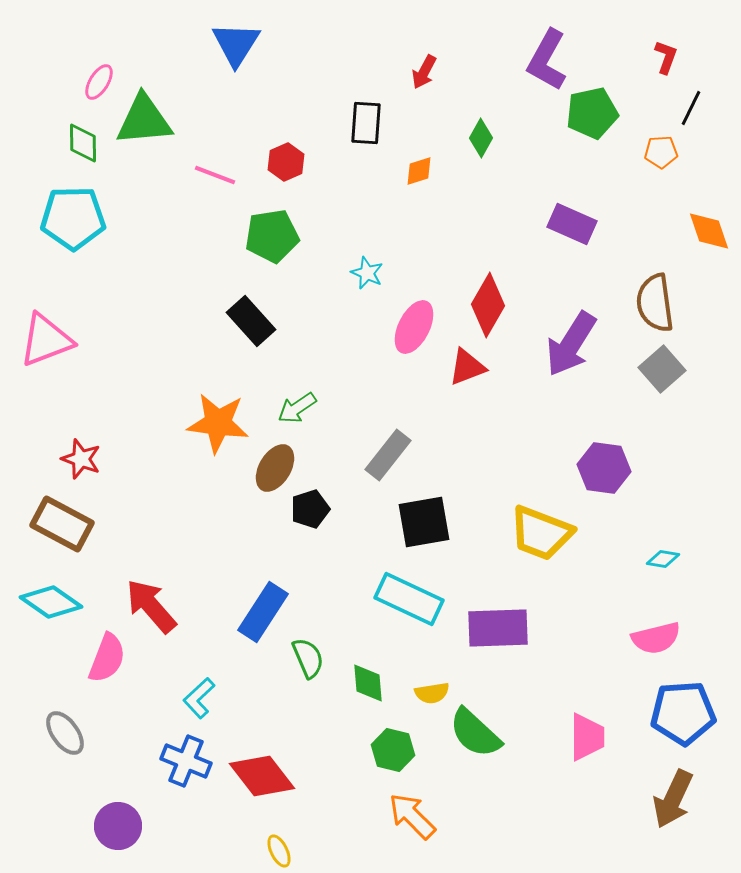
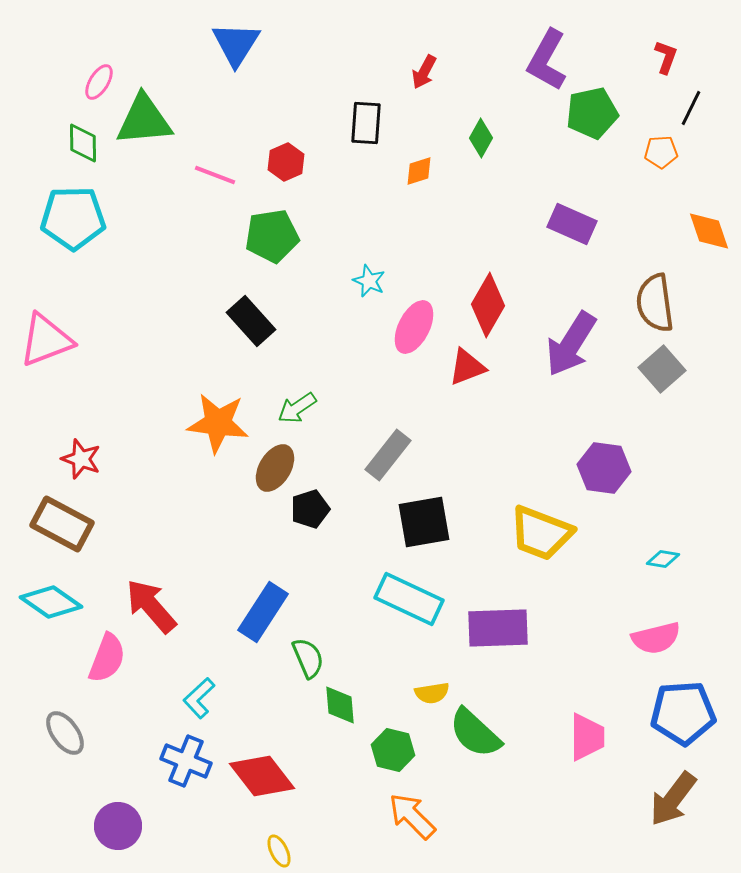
cyan star at (367, 273): moved 2 px right, 8 px down
green diamond at (368, 683): moved 28 px left, 22 px down
brown arrow at (673, 799): rotated 12 degrees clockwise
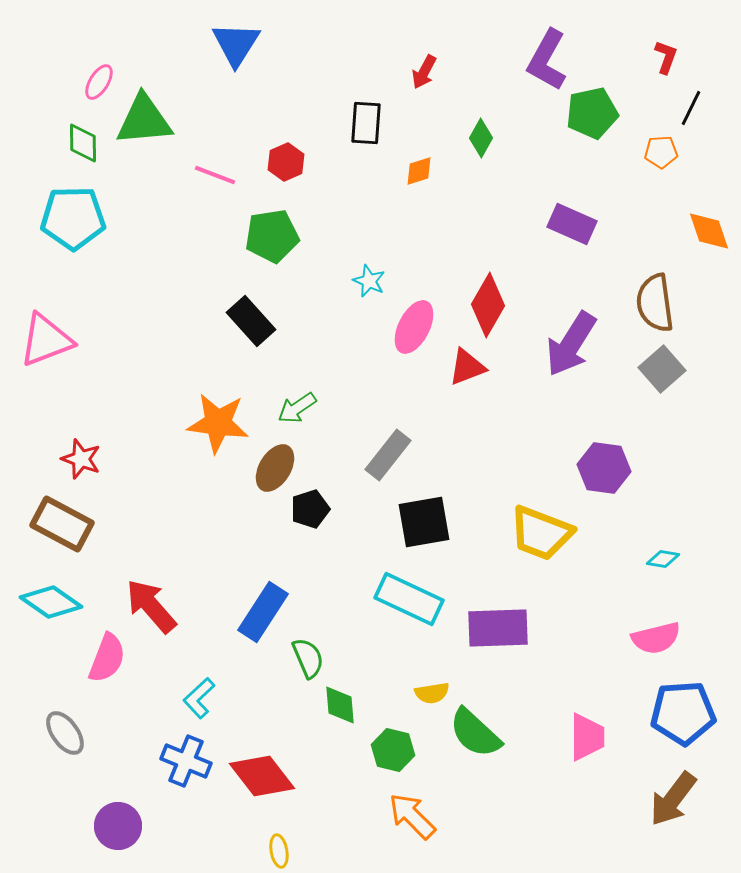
yellow ellipse at (279, 851): rotated 16 degrees clockwise
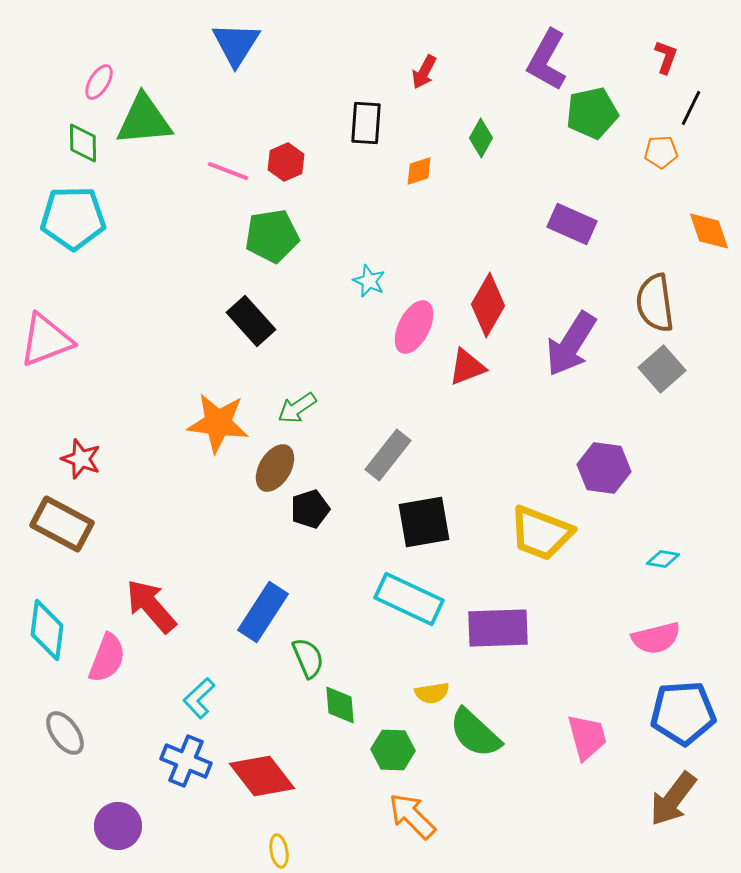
pink line at (215, 175): moved 13 px right, 4 px up
cyan diamond at (51, 602): moved 4 px left, 28 px down; rotated 62 degrees clockwise
pink trapezoid at (587, 737): rotated 15 degrees counterclockwise
green hexagon at (393, 750): rotated 12 degrees counterclockwise
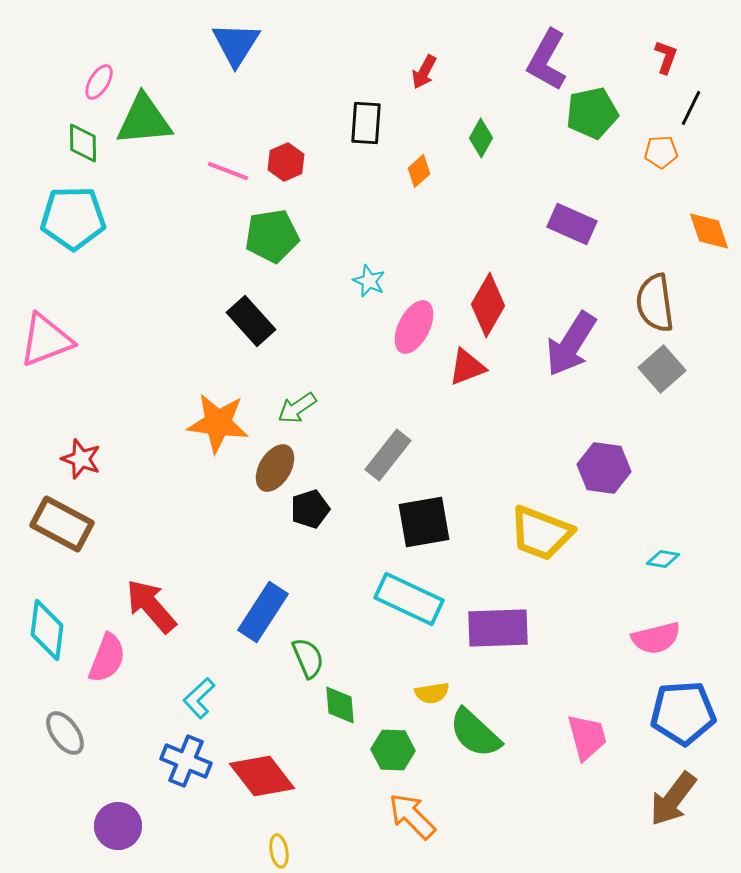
orange diamond at (419, 171): rotated 24 degrees counterclockwise
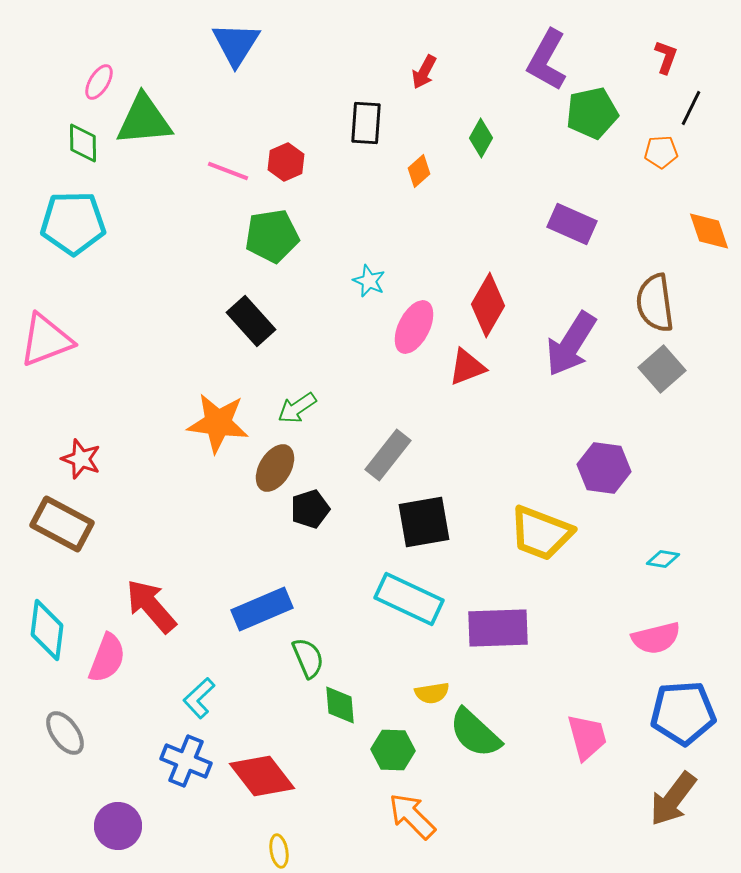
cyan pentagon at (73, 218): moved 5 px down
blue rectangle at (263, 612): moved 1 px left, 3 px up; rotated 34 degrees clockwise
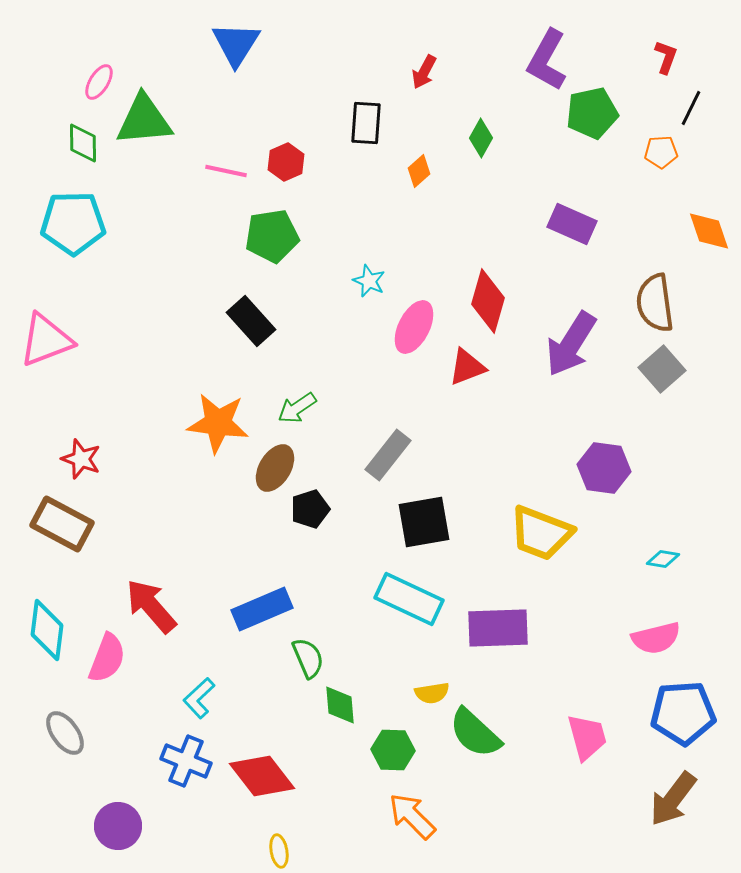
pink line at (228, 171): moved 2 px left; rotated 9 degrees counterclockwise
red diamond at (488, 305): moved 4 px up; rotated 14 degrees counterclockwise
